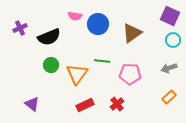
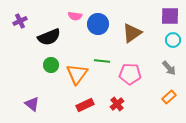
purple square: rotated 24 degrees counterclockwise
purple cross: moved 7 px up
gray arrow: rotated 112 degrees counterclockwise
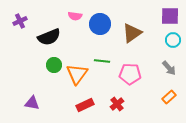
blue circle: moved 2 px right
green circle: moved 3 px right
purple triangle: moved 1 px up; rotated 28 degrees counterclockwise
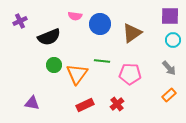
orange rectangle: moved 2 px up
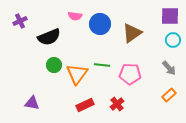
green line: moved 4 px down
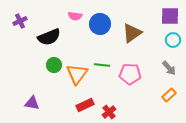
red cross: moved 8 px left, 8 px down
